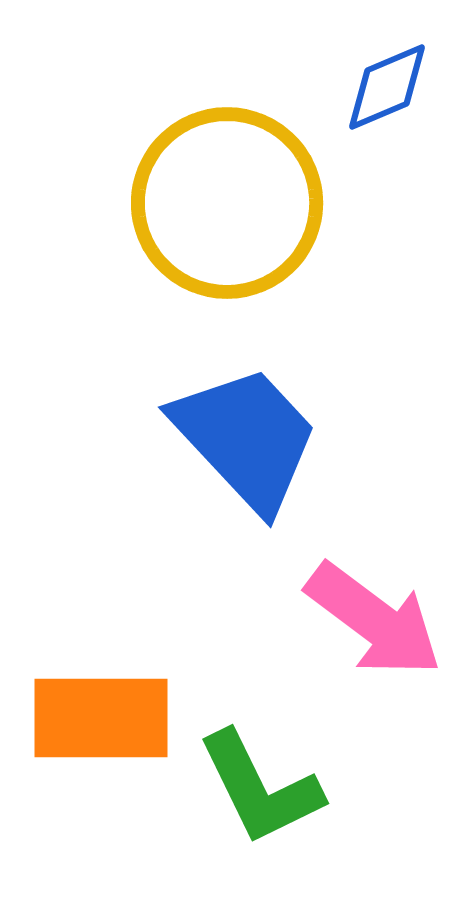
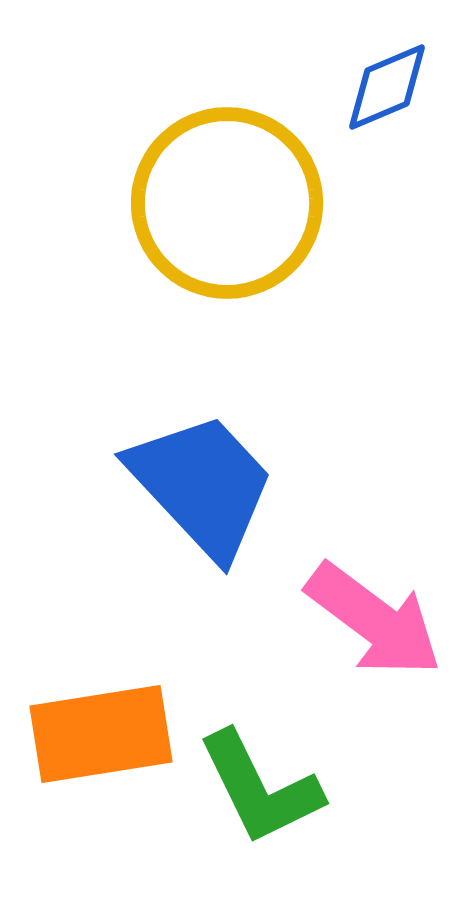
blue trapezoid: moved 44 px left, 47 px down
orange rectangle: moved 16 px down; rotated 9 degrees counterclockwise
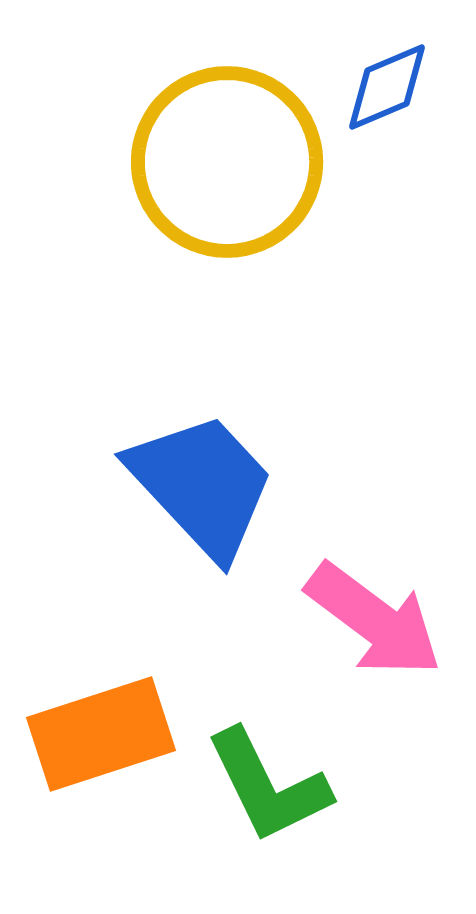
yellow circle: moved 41 px up
orange rectangle: rotated 9 degrees counterclockwise
green L-shape: moved 8 px right, 2 px up
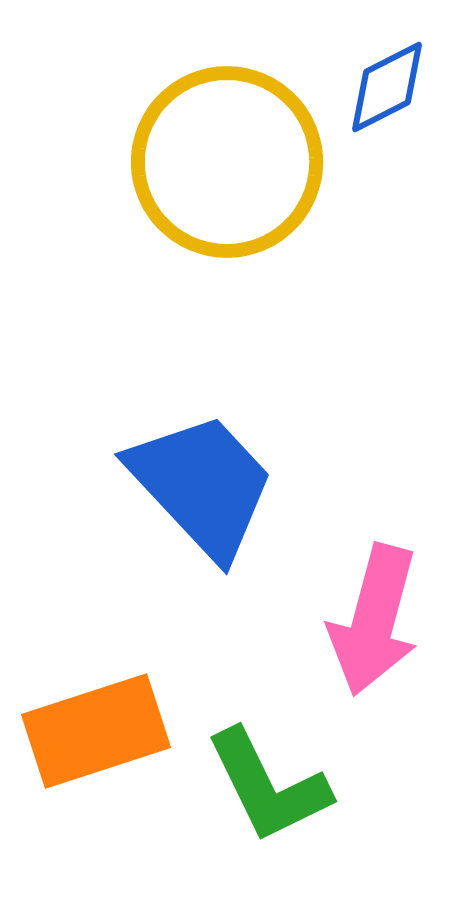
blue diamond: rotated 4 degrees counterclockwise
pink arrow: rotated 68 degrees clockwise
orange rectangle: moved 5 px left, 3 px up
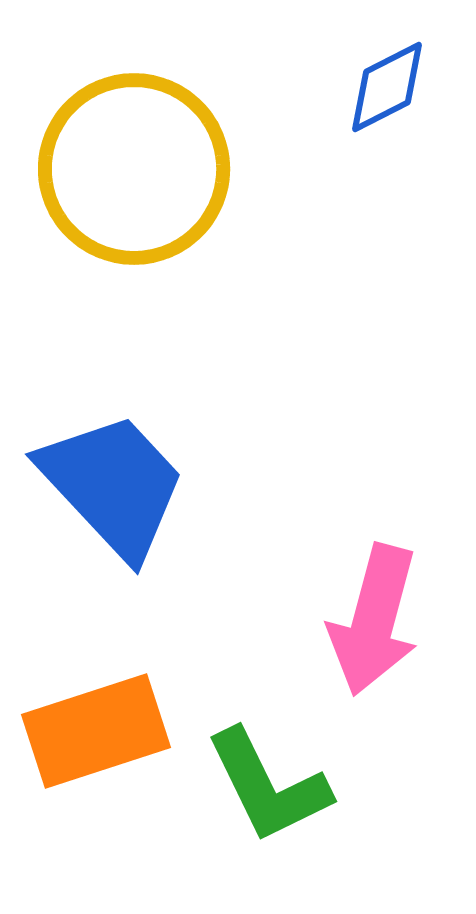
yellow circle: moved 93 px left, 7 px down
blue trapezoid: moved 89 px left
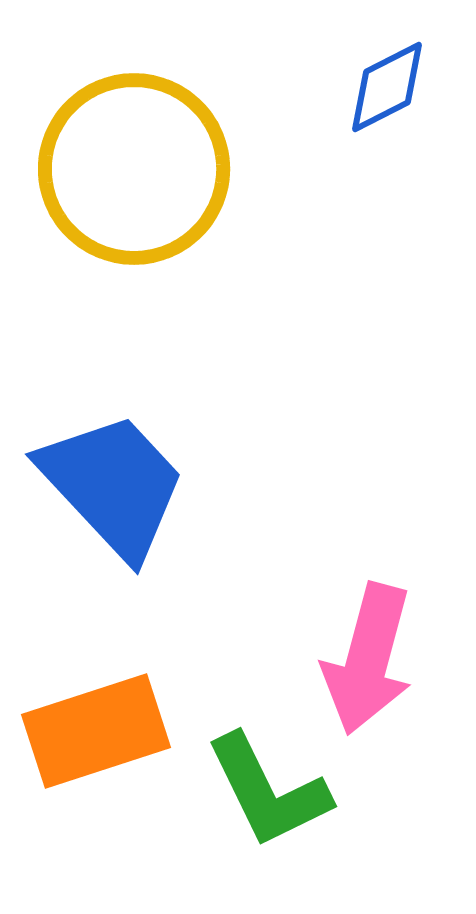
pink arrow: moved 6 px left, 39 px down
green L-shape: moved 5 px down
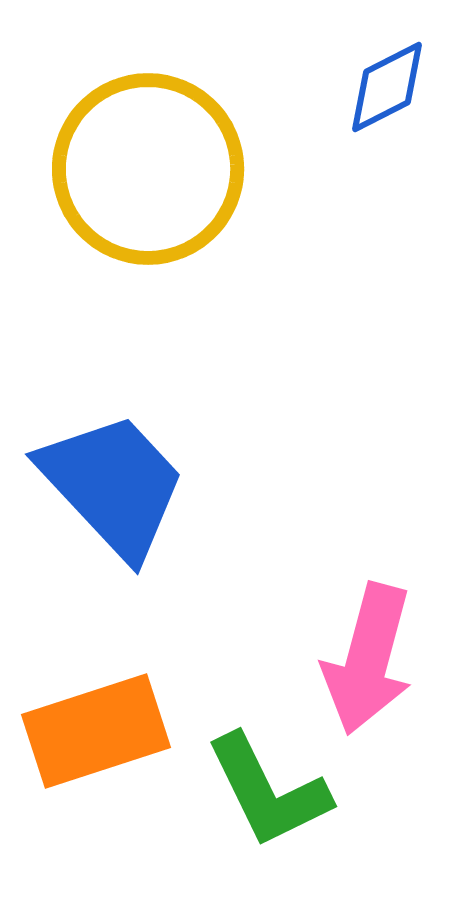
yellow circle: moved 14 px right
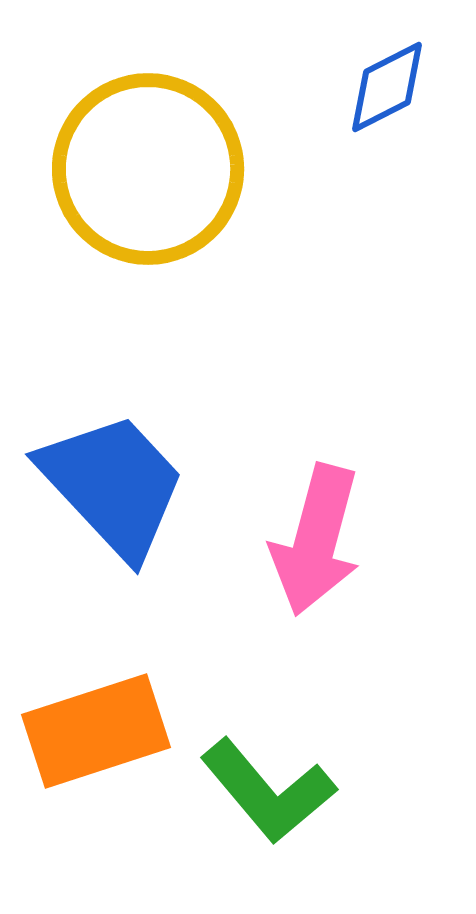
pink arrow: moved 52 px left, 119 px up
green L-shape: rotated 14 degrees counterclockwise
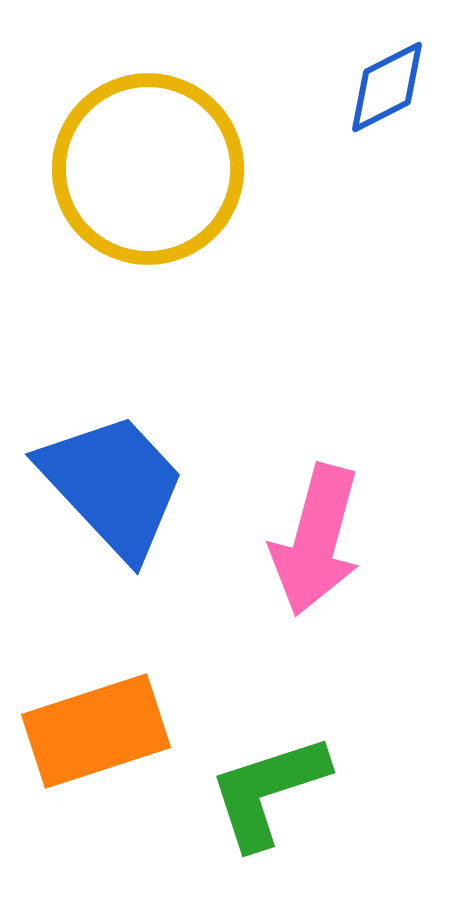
green L-shape: rotated 112 degrees clockwise
